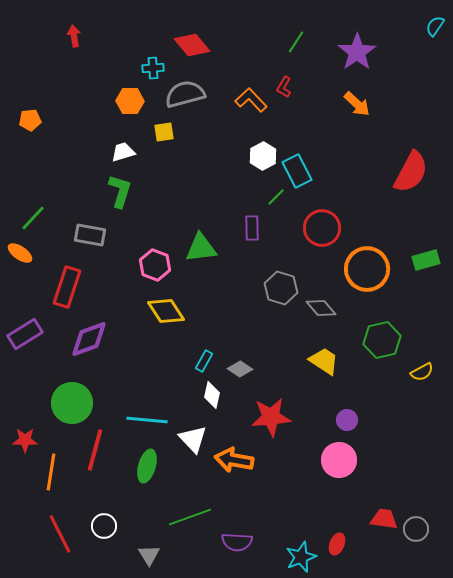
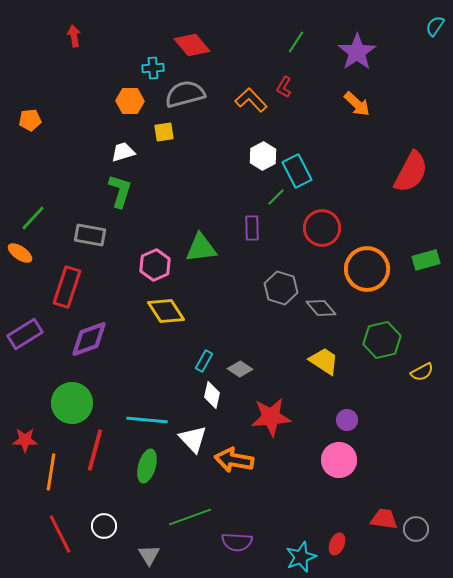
pink hexagon at (155, 265): rotated 16 degrees clockwise
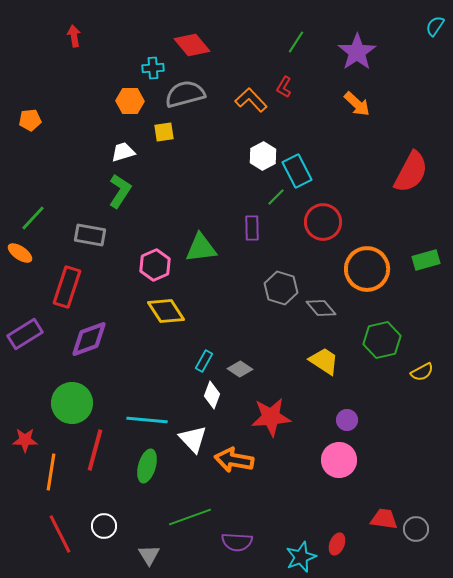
green L-shape at (120, 191): rotated 16 degrees clockwise
red circle at (322, 228): moved 1 px right, 6 px up
white diamond at (212, 395): rotated 8 degrees clockwise
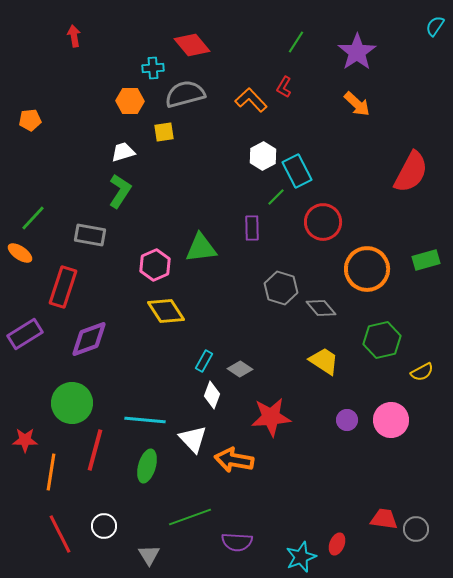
red rectangle at (67, 287): moved 4 px left
cyan line at (147, 420): moved 2 px left
pink circle at (339, 460): moved 52 px right, 40 px up
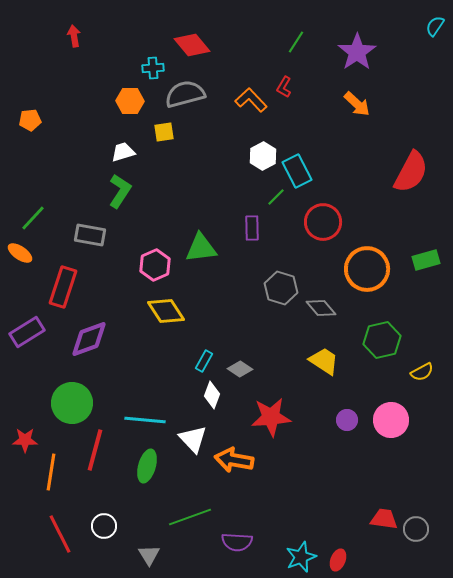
purple rectangle at (25, 334): moved 2 px right, 2 px up
red ellipse at (337, 544): moved 1 px right, 16 px down
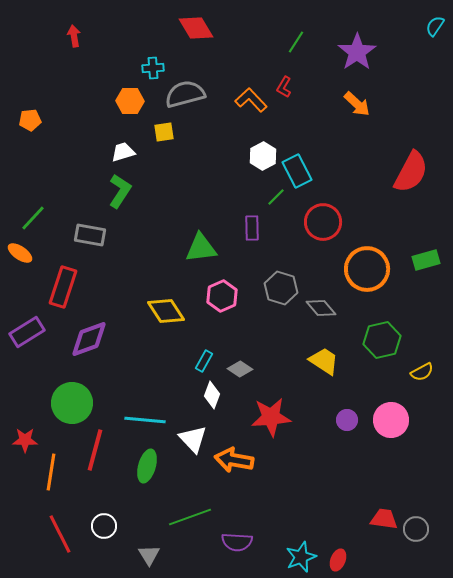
red diamond at (192, 45): moved 4 px right, 17 px up; rotated 9 degrees clockwise
pink hexagon at (155, 265): moved 67 px right, 31 px down
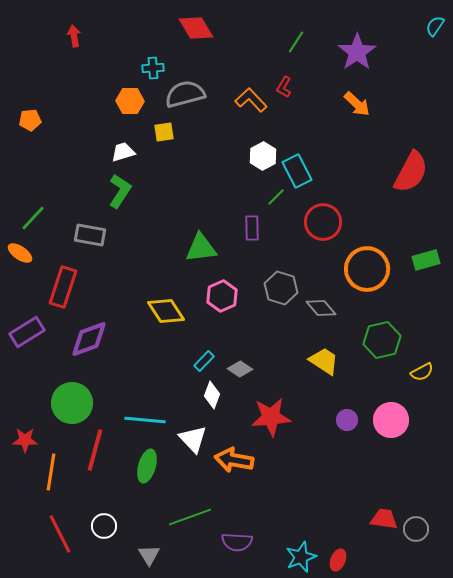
cyan rectangle at (204, 361): rotated 15 degrees clockwise
